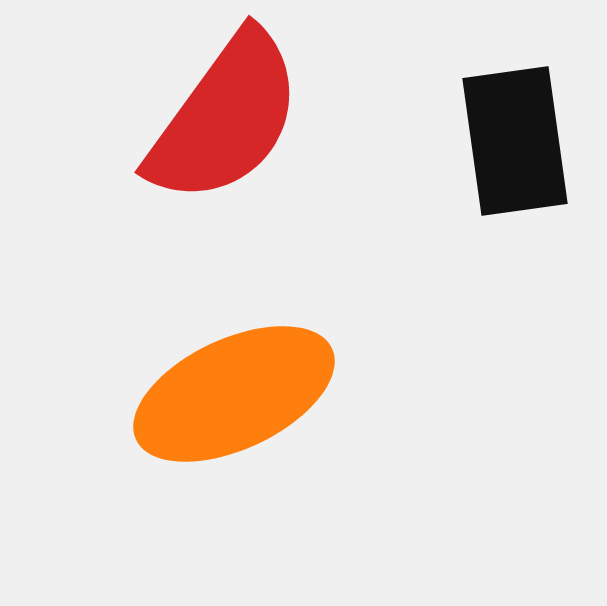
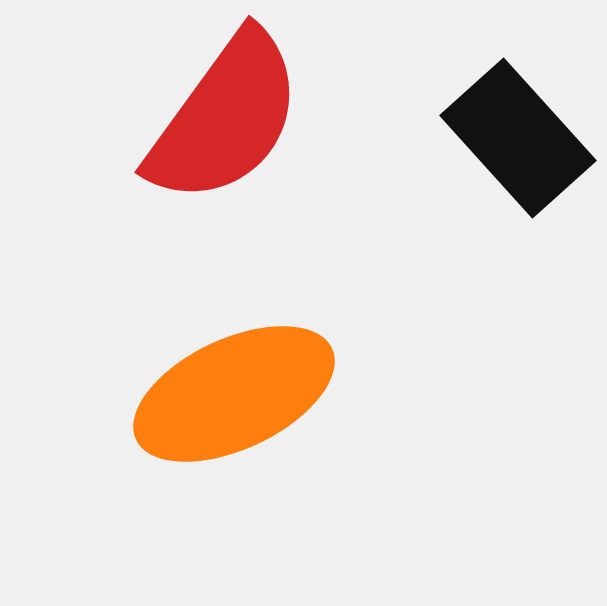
black rectangle: moved 3 px right, 3 px up; rotated 34 degrees counterclockwise
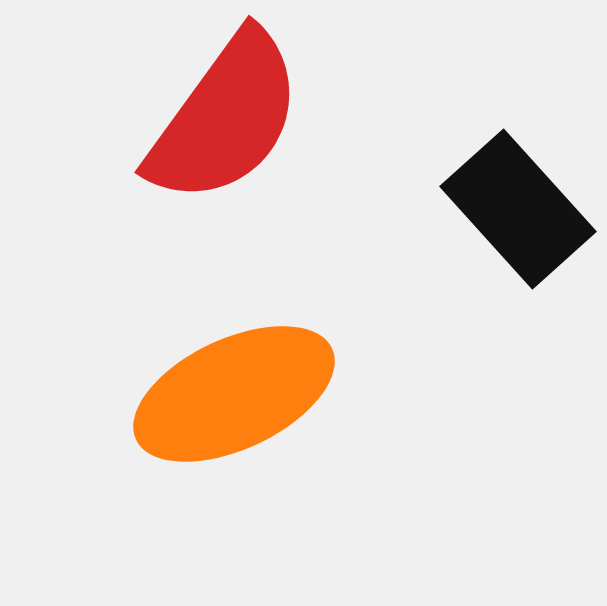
black rectangle: moved 71 px down
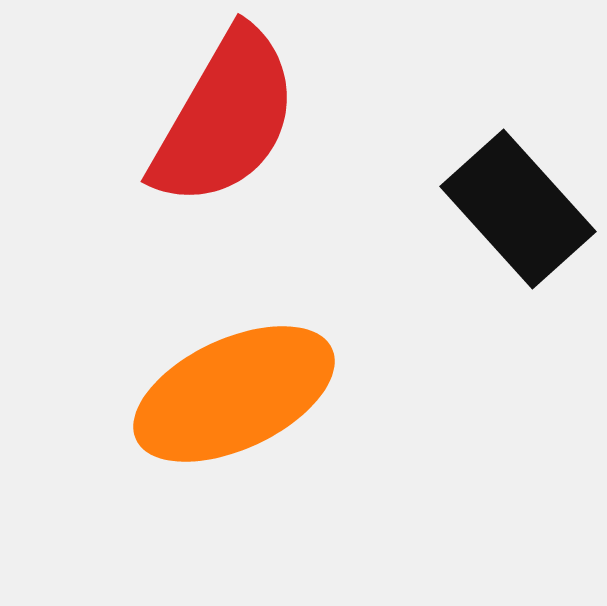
red semicircle: rotated 6 degrees counterclockwise
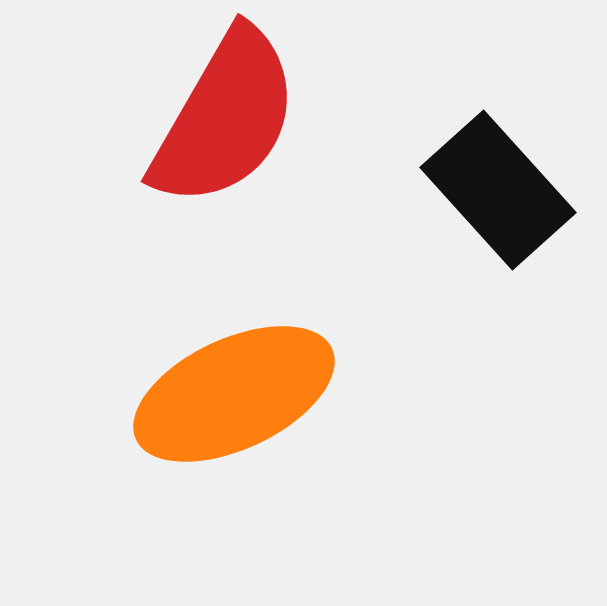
black rectangle: moved 20 px left, 19 px up
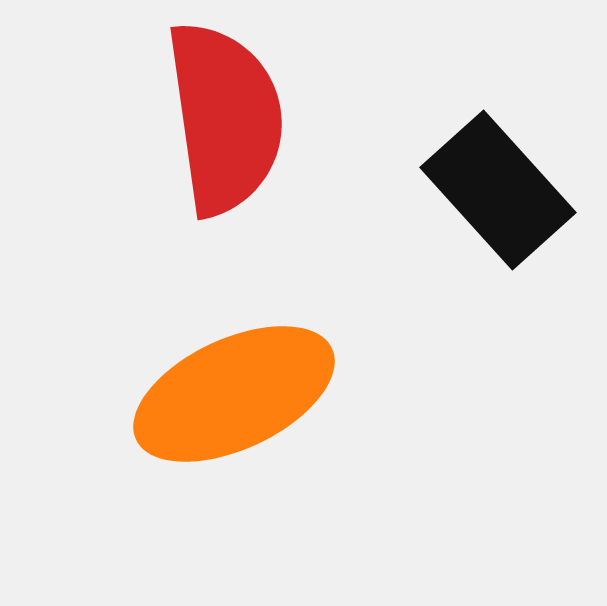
red semicircle: rotated 38 degrees counterclockwise
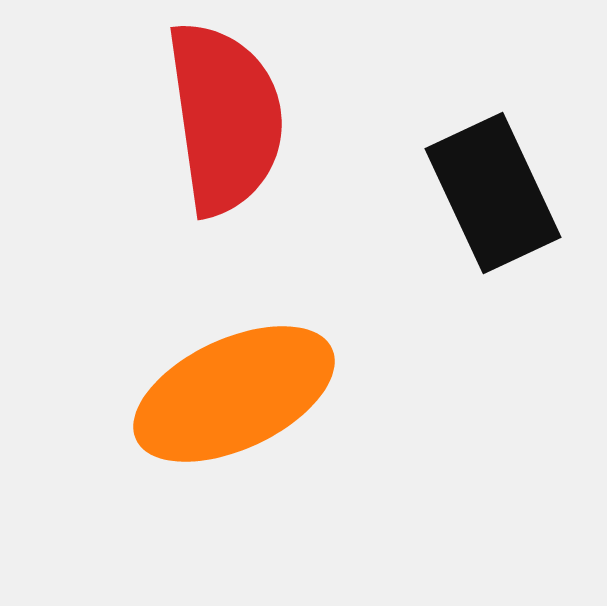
black rectangle: moved 5 px left, 3 px down; rotated 17 degrees clockwise
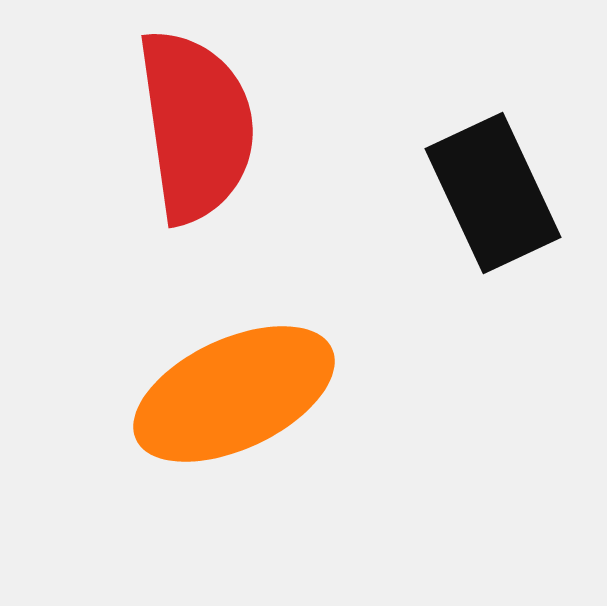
red semicircle: moved 29 px left, 8 px down
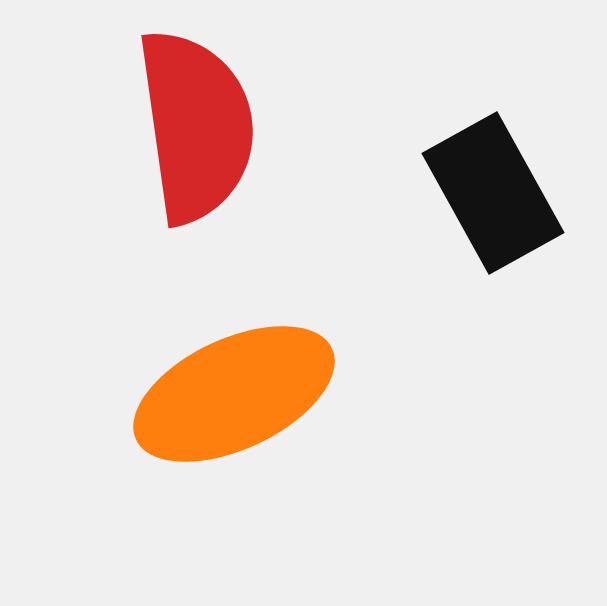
black rectangle: rotated 4 degrees counterclockwise
